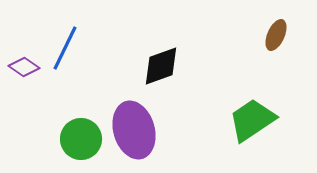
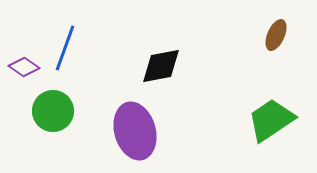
blue line: rotated 6 degrees counterclockwise
black diamond: rotated 9 degrees clockwise
green trapezoid: moved 19 px right
purple ellipse: moved 1 px right, 1 px down
green circle: moved 28 px left, 28 px up
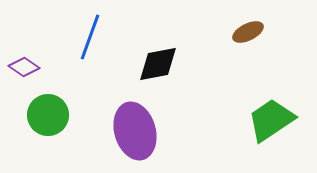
brown ellipse: moved 28 px left, 3 px up; rotated 40 degrees clockwise
blue line: moved 25 px right, 11 px up
black diamond: moved 3 px left, 2 px up
green circle: moved 5 px left, 4 px down
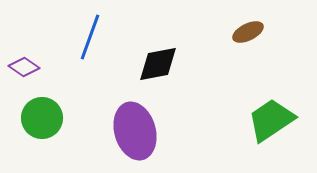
green circle: moved 6 px left, 3 px down
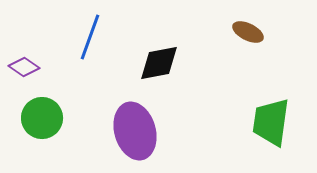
brown ellipse: rotated 52 degrees clockwise
black diamond: moved 1 px right, 1 px up
green trapezoid: moved 2 px down; rotated 48 degrees counterclockwise
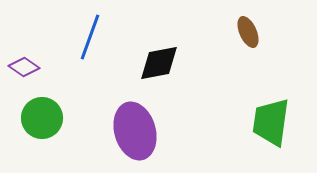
brown ellipse: rotated 40 degrees clockwise
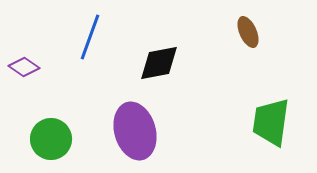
green circle: moved 9 px right, 21 px down
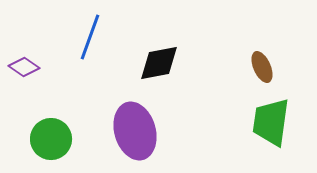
brown ellipse: moved 14 px right, 35 px down
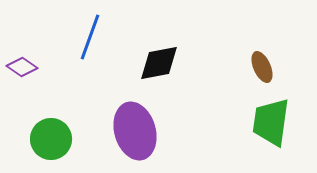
purple diamond: moved 2 px left
